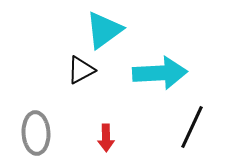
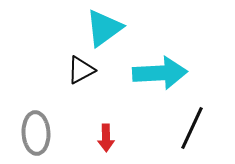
cyan triangle: moved 2 px up
black line: moved 1 px down
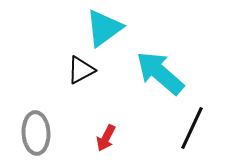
cyan arrow: rotated 136 degrees counterclockwise
red arrow: rotated 28 degrees clockwise
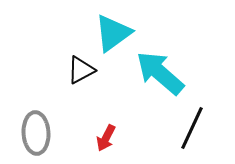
cyan triangle: moved 9 px right, 5 px down
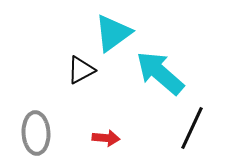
red arrow: rotated 112 degrees counterclockwise
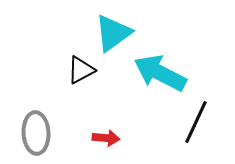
cyan arrow: rotated 14 degrees counterclockwise
black line: moved 4 px right, 6 px up
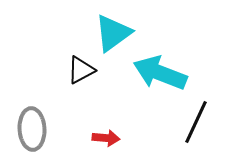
cyan arrow: rotated 6 degrees counterclockwise
gray ellipse: moved 4 px left, 4 px up
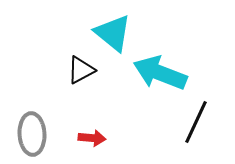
cyan triangle: rotated 45 degrees counterclockwise
gray ellipse: moved 5 px down
red arrow: moved 14 px left
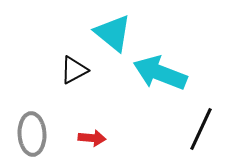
black triangle: moved 7 px left
black line: moved 5 px right, 7 px down
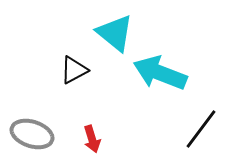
cyan triangle: moved 2 px right
black line: rotated 12 degrees clockwise
gray ellipse: rotated 69 degrees counterclockwise
red arrow: moved 1 px down; rotated 68 degrees clockwise
